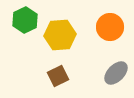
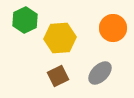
orange circle: moved 3 px right, 1 px down
yellow hexagon: moved 3 px down
gray ellipse: moved 16 px left
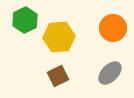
yellow hexagon: moved 1 px left, 1 px up
gray ellipse: moved 10 px right
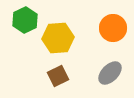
yellow hexagon: moved 1 px left, 1 px down
